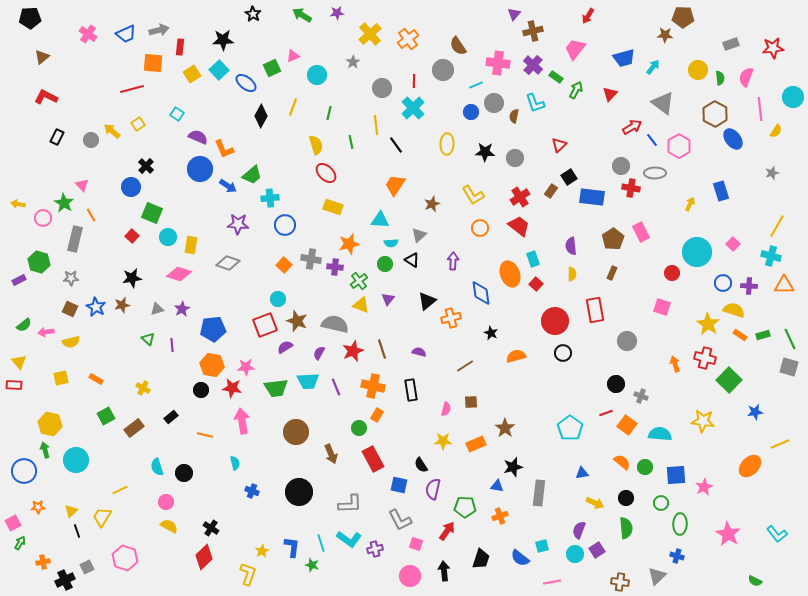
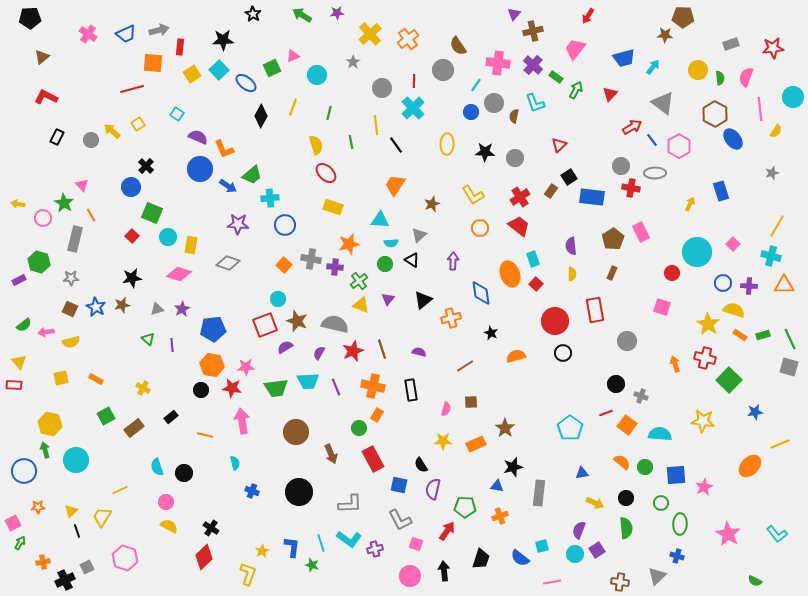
cyan line at (476, 85): rotated 32 degrees counterclockwise
black triangle at (427, 301): moved 4 px left, 1 px up
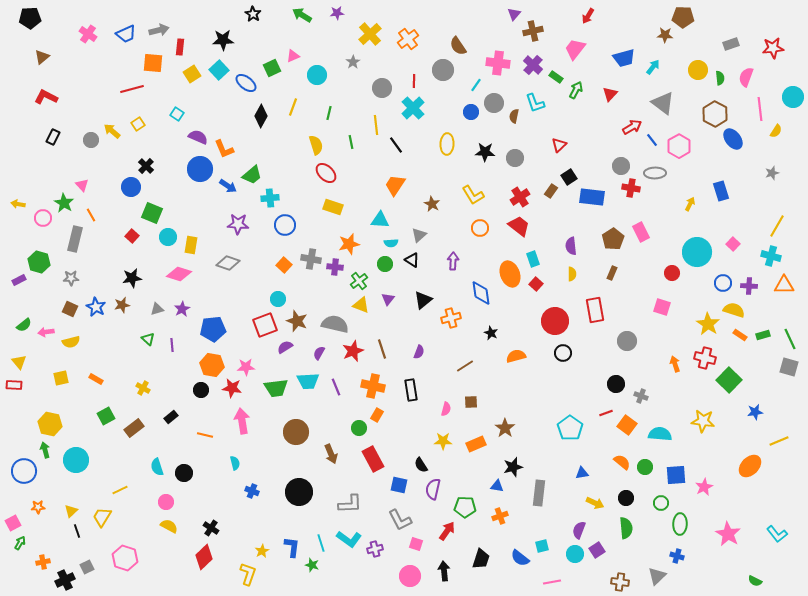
black rectangle at (57, 137): moved 4 px left
brown star at (432, 204): rotated 21 degrees counterclockwise
purple semicircle at (419, 352): rotated 96 degrees clockwise
yellow line at (780, 444): moved 1 px left, 3 px up
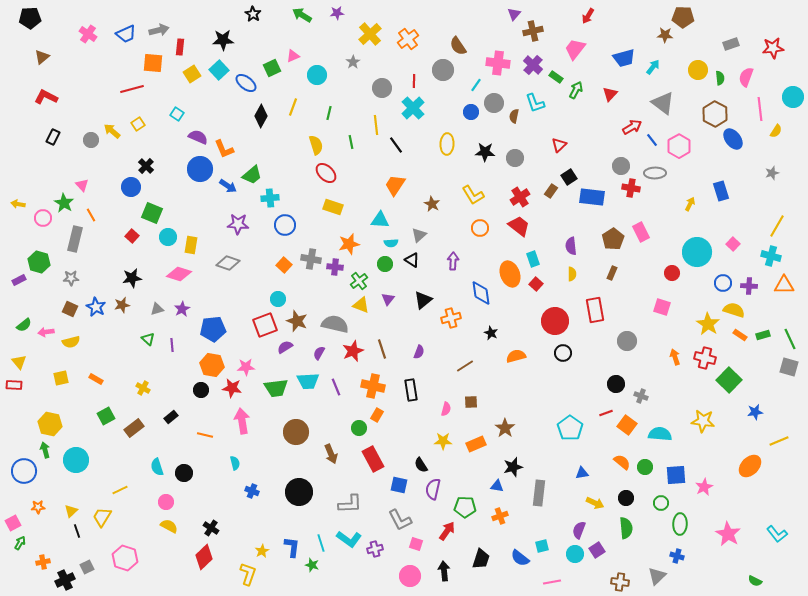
orange arrow at (675, 364): moved 7 px up
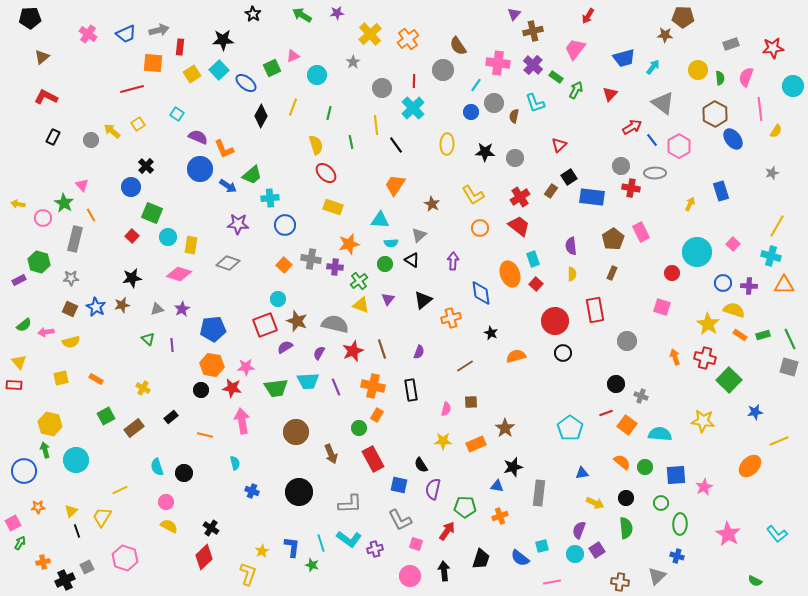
cyan circle at (793, 97): moved 11 px up
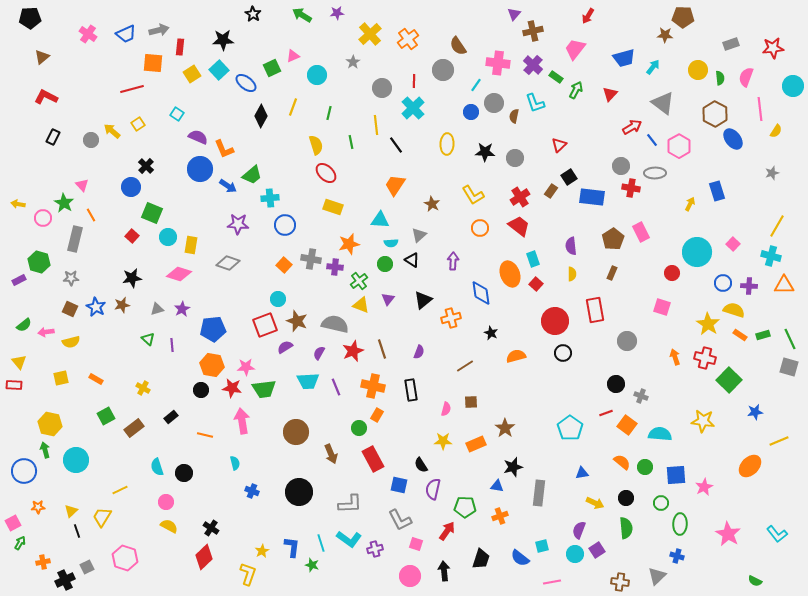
blue rectangle at (721, 191): moved 4 px left
green trapezoid at (276, 388): moved 12 px left, 1 px down
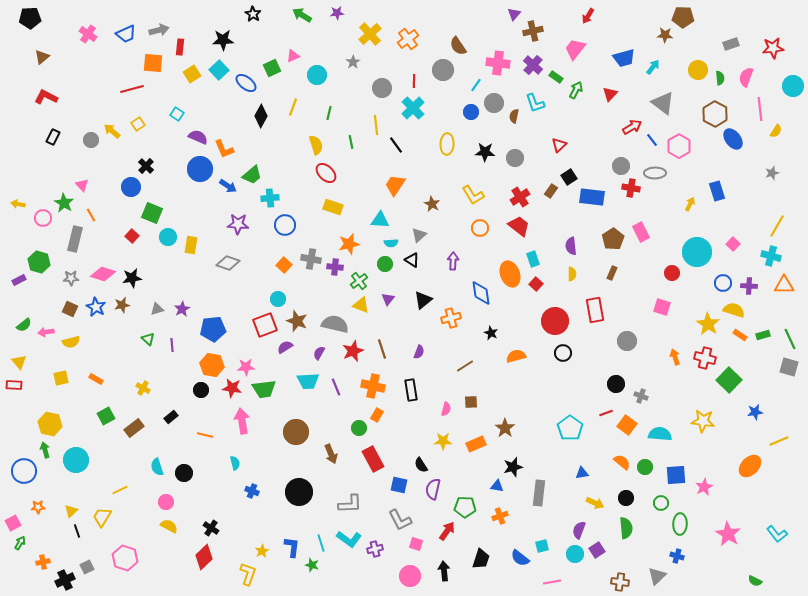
pink diamond at (179, 274): moved 76 px left
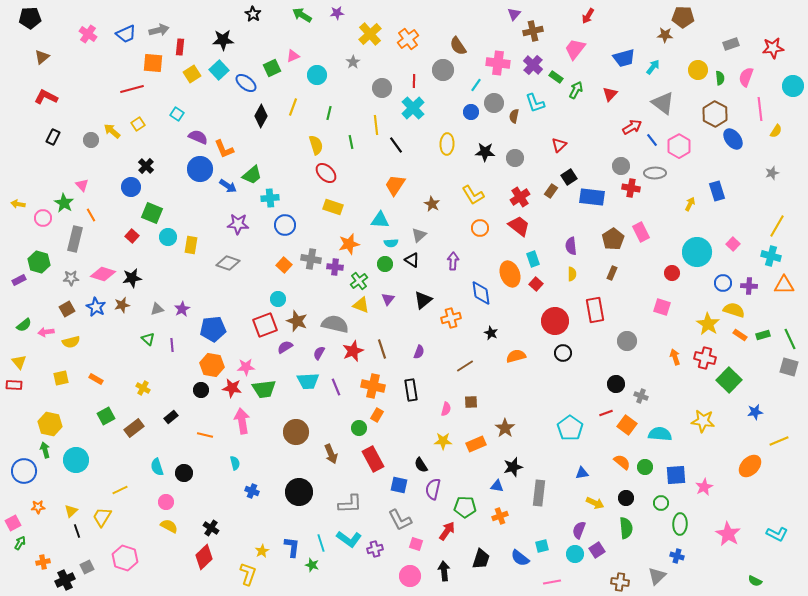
brown square at (70, 309): moved 3 px left; rotated 35 degrees clockwise
cyan L-shape at (777, 534): rotated 25 degrees counterclockwise
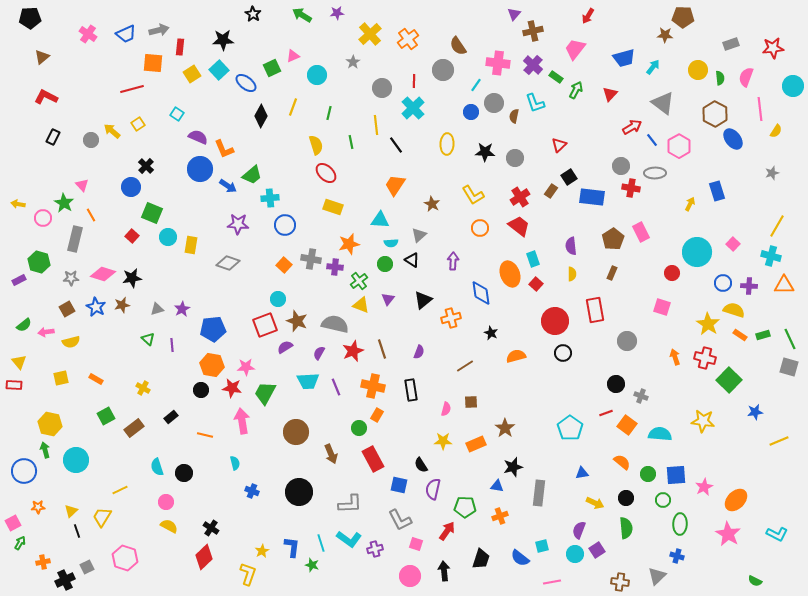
green trapezoid at (264, 389): moved 1 px right, 4 px down; rotated 125 degrees clockwise
orange ellipse at (750, 466): moved 14 px left, 34 px down
green circle at (645, 467): moved 3 px right, 7 px down
green circle at (661, 503): moved 2 px right, 3 px up
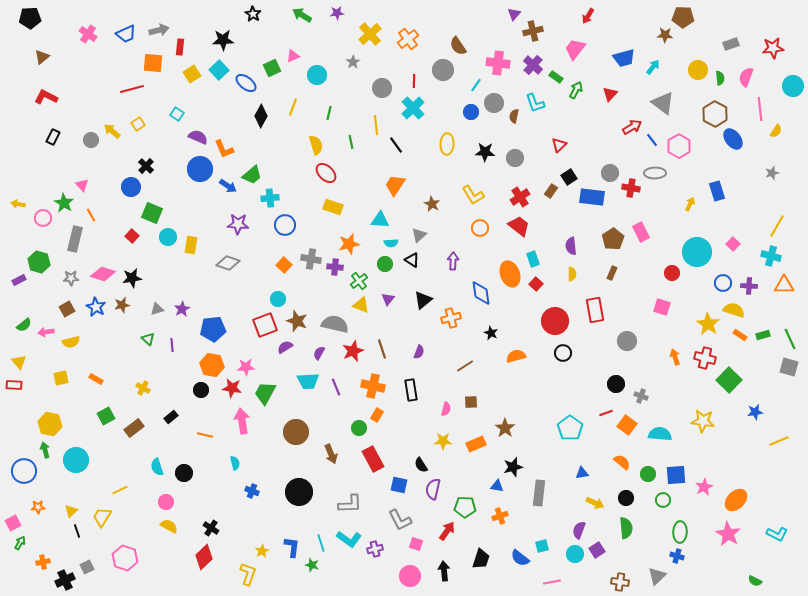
gray circle at (621, 166): moved 11 px left, 7 px down
green ellipse at (680, 524): moved 8 px down
